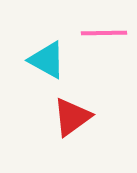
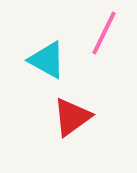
pink line: rotated 63 degrees counterclockwise
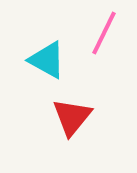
red triangle: rotated 15 degrees counterclockwise
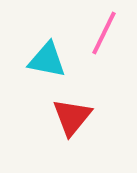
cyan triangle: rotated 18 degrees counterclockwise
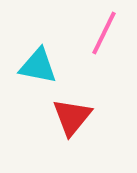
cyan triangle: moved 9 px left, 6 px down
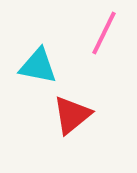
red triangle: moved 2 px up; rotated 12 degrees clockwise
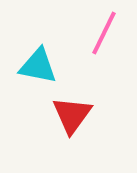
red triangle: rotated 15 degrees counterclockwise
